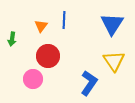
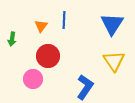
blue L-shape: moved 4 px left, 4 px down
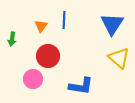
yellow triangle: moved 5 px right, 3 px up; rotated 15 degrees counterclockwise
blue L-shape: moved 4 px left, 1 px up; rotated 65 degrees clockwise
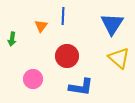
blue line: moved 1 px left, 4 px up
red circle: moved 19 px right
blue L-shape: moved 1 px down
